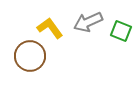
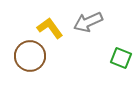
green square: moved 27 px down
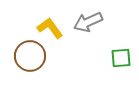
green square: rotated 25 degrees counterclockwise
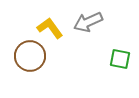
green square: moved 1 px left, 1 px down; rotated 15 degrees clockwise
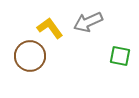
green square: moved 3 px up
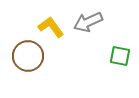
yellow L-shape: moved 1 px right, 1 px up
brown circle: moved 2 px left
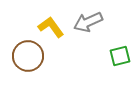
green square: rotated 25 degrees counterclockwise
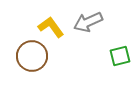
brown circle: moved 4 px right
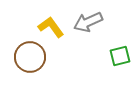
brown circle: moved 2 px left, 1 px down
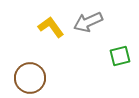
brown circle: moved 21 px down
